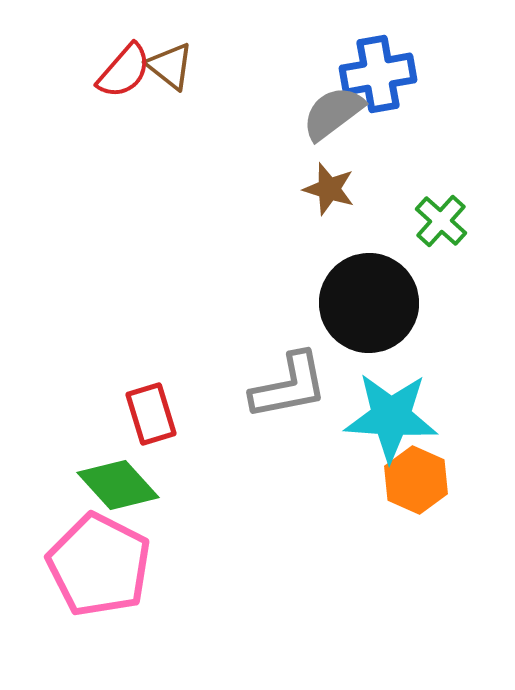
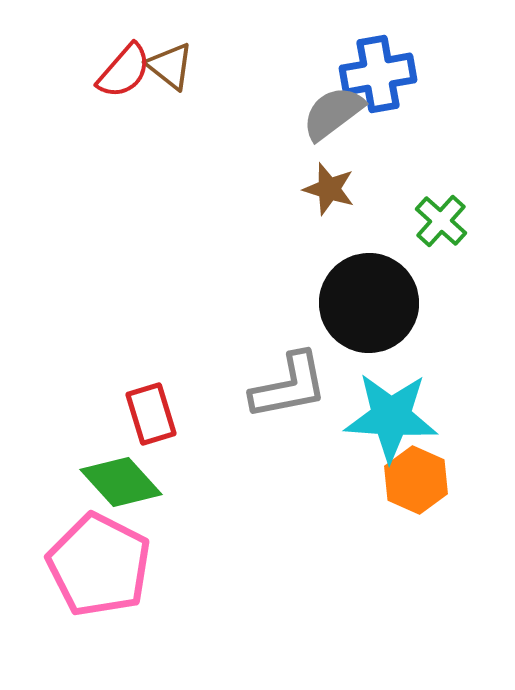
green diamond: moved 3 px right, 3 px up
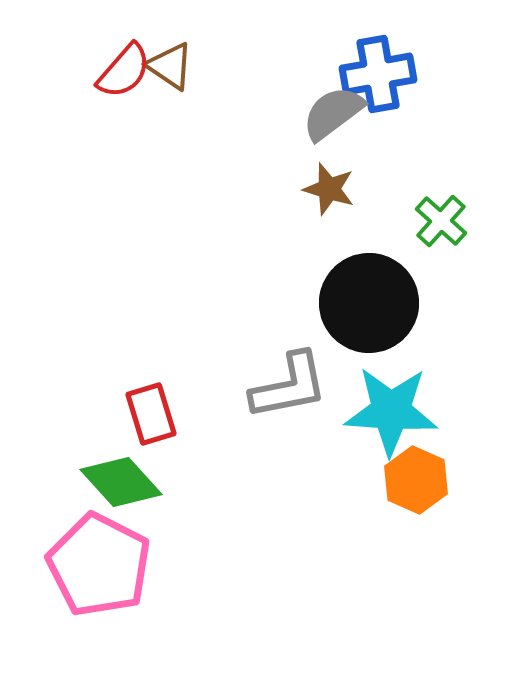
brown triangle: rotated 4 degrees counterclockwise
cyan star: moved 6 px up
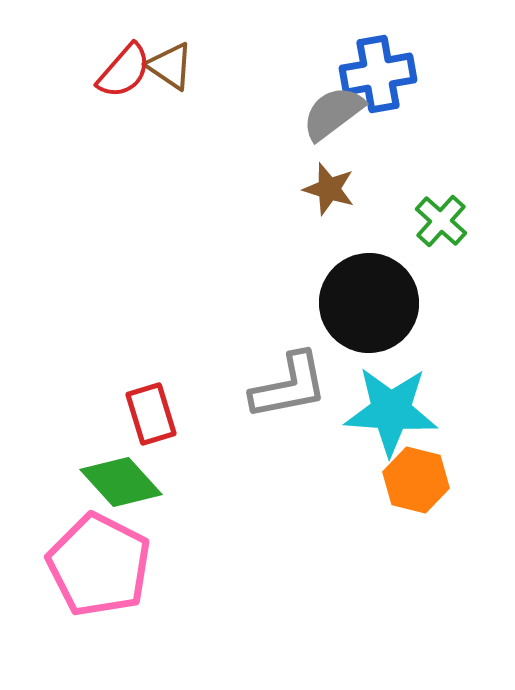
orange hexagon: rotated 10 degrees counterclockwise
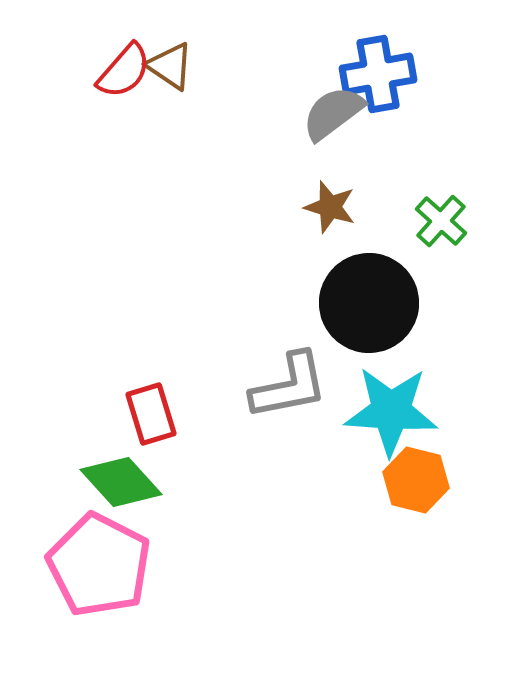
brown star: moved 1 px right, 18 px down
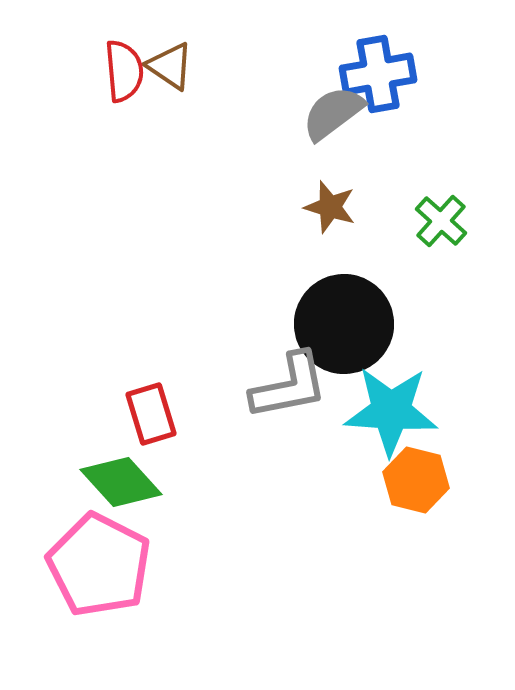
red semicircle: rotated 46 degrees counterclockwise
black circle: moved 25 px left, 21 px down
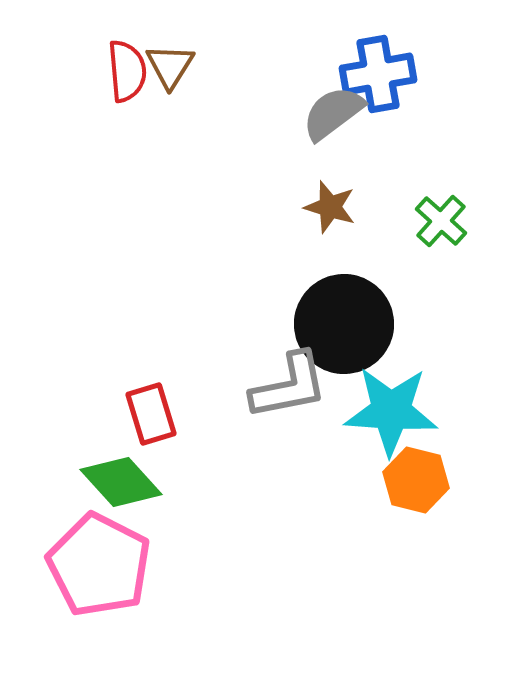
brown triangle: rotated 28 degrees clockwise
red semicircle: moved 3 px right
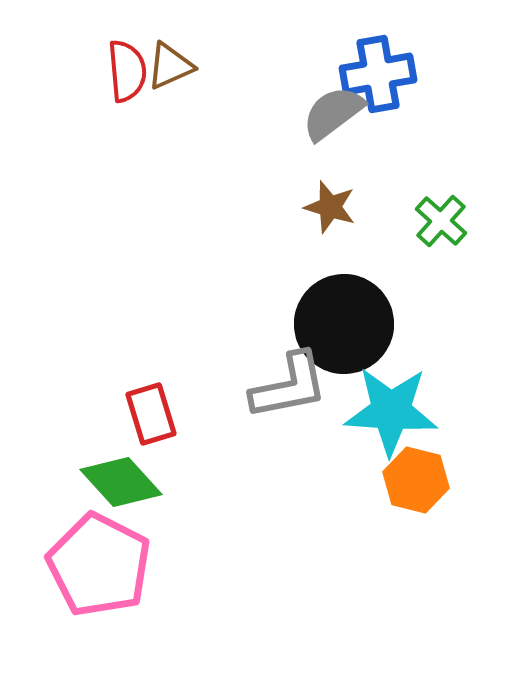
brown triangle: rotated 34 degrees clockwise
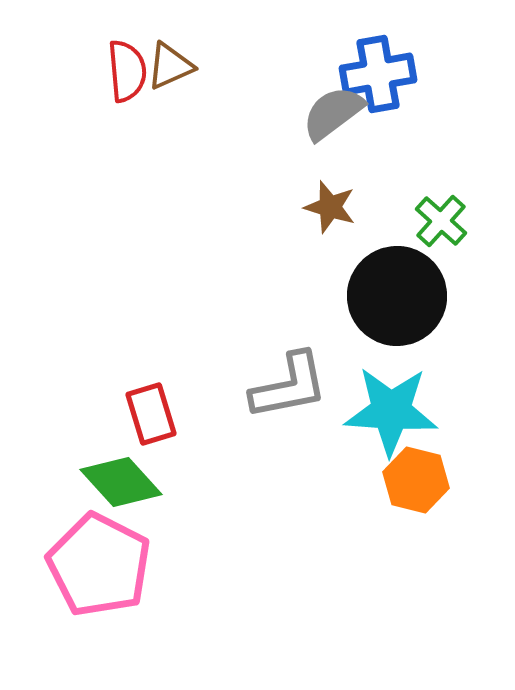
black circle: moved 53 px right, 28 px up
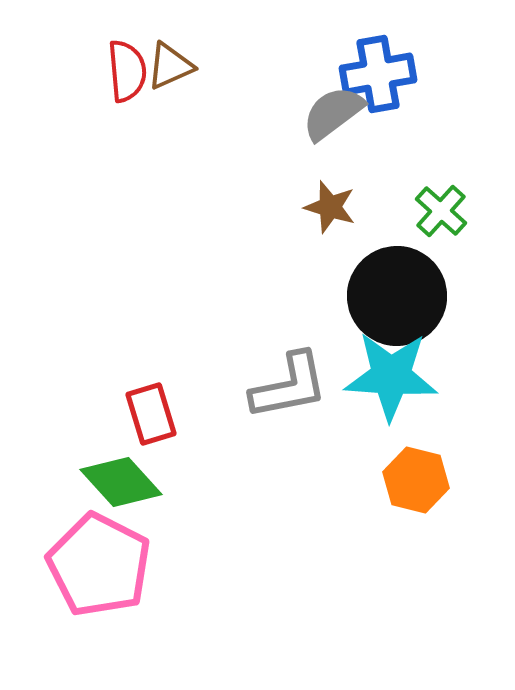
green cross: moved 10 px up
cyan star: moved 35 px up
